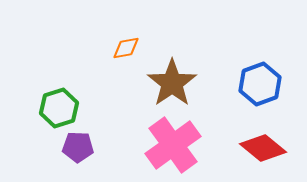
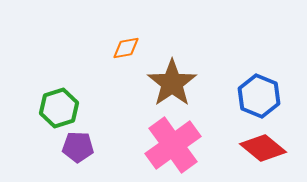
blue hexagon: moved 1 px left, 12 px down; rotated 18 degrees counterclockwise
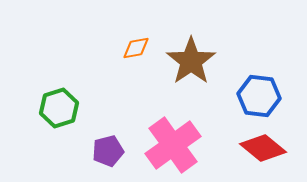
orange diamond: moved 10 px right
brown star: moved 19 px right, 22 px up
blue hexagon: rotated 15 degrees counterclockwise
purple pentagon: moved 30 px right, 4 px down; rotated 16 degrees counterclockwise
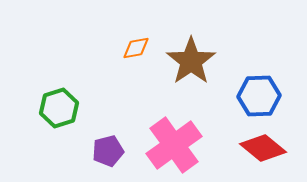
blue hexagon: rotated 9 degrees counterclockwise
pink cross: moved 1 px right
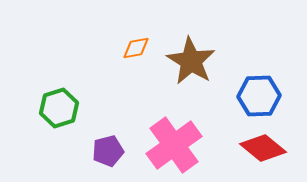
brown star: rotated 6 degrees counterclockwise
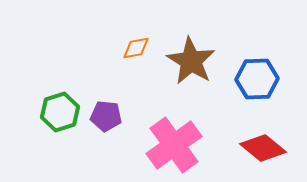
blue hexagon: moved 2 px left, 17 px up
green hexagon: moved 1 px right, 4 px down
purple pentagon: moved 2 px left, 35 px up; rotated 20 degrees clockwise
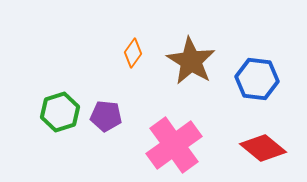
orange diamond: moved 3 px left, 5 px down; rotated 44 degrees counterclockwise
blue hexagon: rotated 9 degrees clockwise
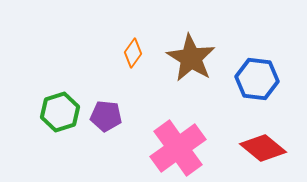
brown star: moved 3 px up
pink cross: moved 4 px right, 3 px down
